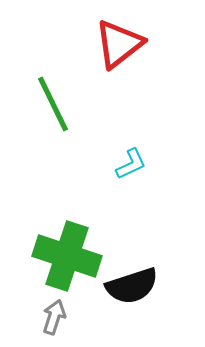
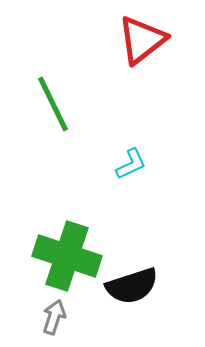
red triangle: moved 23 px right, 4 px up
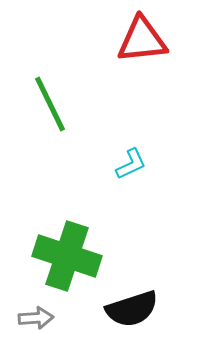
red triangle: rotated 32 degrees clockwise
green line: moved 3 px left
black semicircle: moved 23 px down
gray arrow: moved 18 px left, 1 px down; rotated 68 degrees clockwise
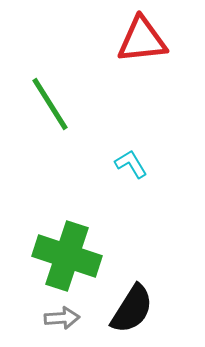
green line: rotated 6 degrees counterclockwise
cyan L-shape: rotated 96 degrees counterclockwise
black semicircle: rotated 40 degrees counterclockwise
gray arrow: moved 26 px right
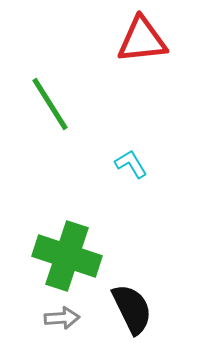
black semicircle: rotated 58 degrees counterclockwise
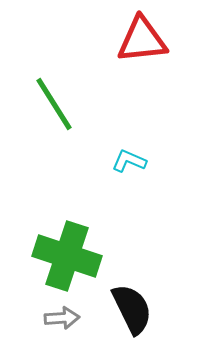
green line: moved 4 px right
cyan L-shape: moved 2 px left, 3 px up; rotated 36 degrees counterclockwise
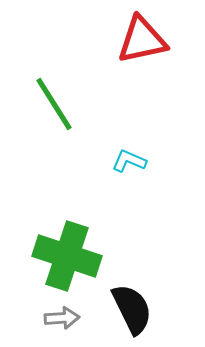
red triangle: rotated 6 degrees counterclockwise
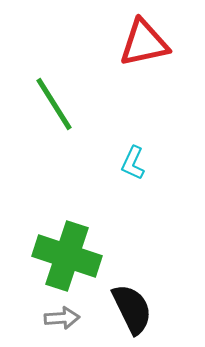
red triangle: moved 2 px right, 3 px down
cyan L-shape: moved 4 px right, 2 px down; rotated 88 degrees counterclockwise
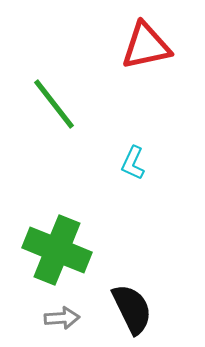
red triangle: moved 2 px right, 3 px down
green line: rotated 6 degrees counterclockwise
green cross: moved 10 px left, 6 px up; rotated 4 degrees clockwise
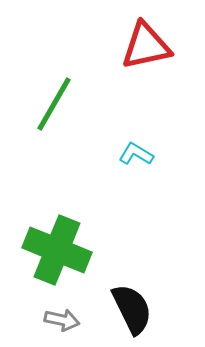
green line: rotated 68 degrees clockwise
cyan L-shape: moved 3 px right, 9 px up; rotated 96 degrees clockwise
gray arrow: moved 2 px down; rotated 16 degrees clockwise
